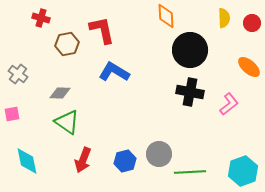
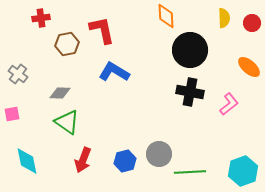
red cross: rotated 24 degrees counterclockwise
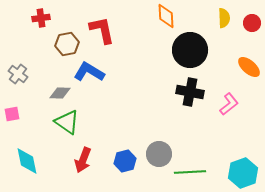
blue L-shape: moved 25 px left
cyan hexagon: moved 2 px down
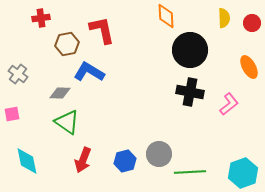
orange ellipse: rotated 20 degrees clockwise
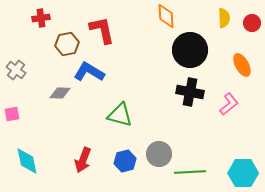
orange ellipse: moved 7 px left, 2 px up
gray cross: moved 2 px left, 4 px up
green triangle: moved 53 px right, 7 px up; rotated 20 degrees counterclockwise
cyan hexagon: rotated 20 degrees clockwise
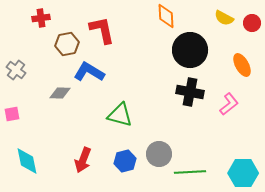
yellow semicircle: rotated 120 degrees clockwise
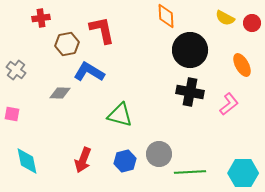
yellow semicircle: moved 1 px right
pink square: rotated 21 degrees clockwise
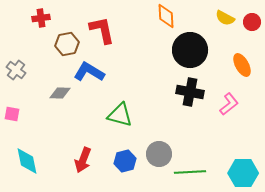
red circle: moved 1 px up
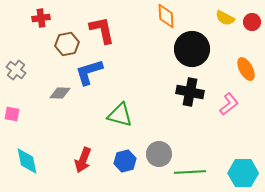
black circle: moved 2 px right, 1 px up
orange ellipse: moved 4 px right, 4 px down
blue L-shape: rotated 48 degrees counterclockwise
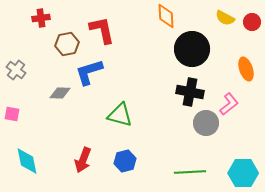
orange ellipse: rotated 10 degrees clockwise
gray circle: moved 47 px right, 31 px up
